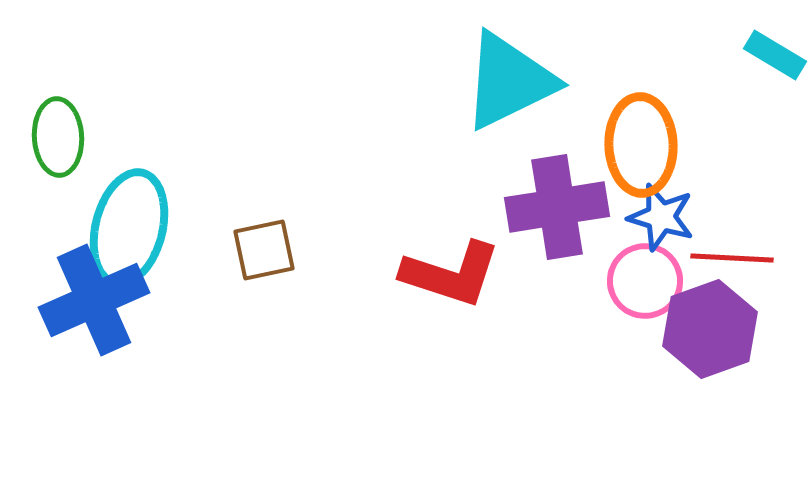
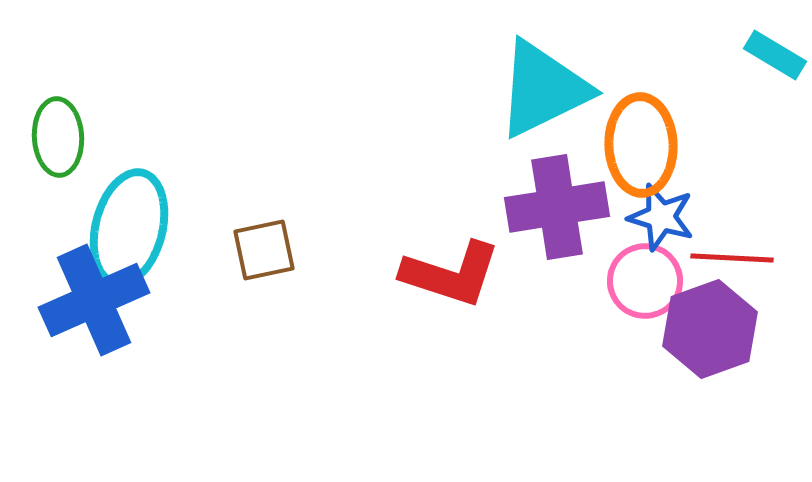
cyan triangle: moved 34 px right, 8 px down
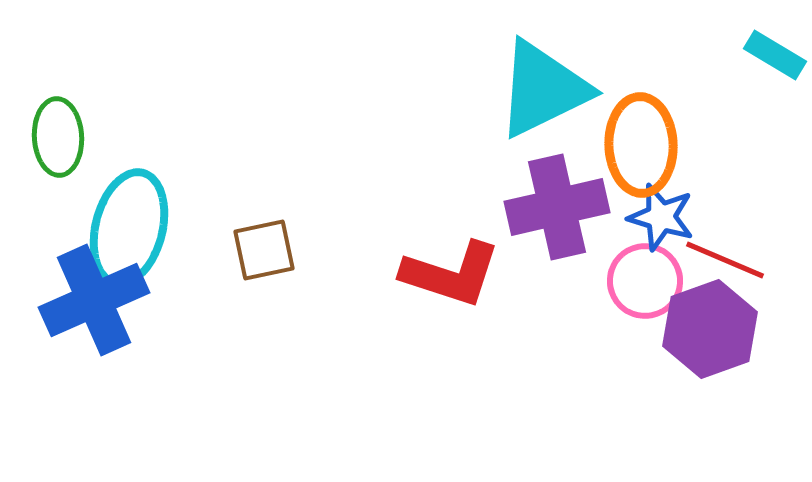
purple cross: rotated 4 degrees counterclockwise
red line: moved 7 px left, 2 px down; rotated 20 degrees clockwise
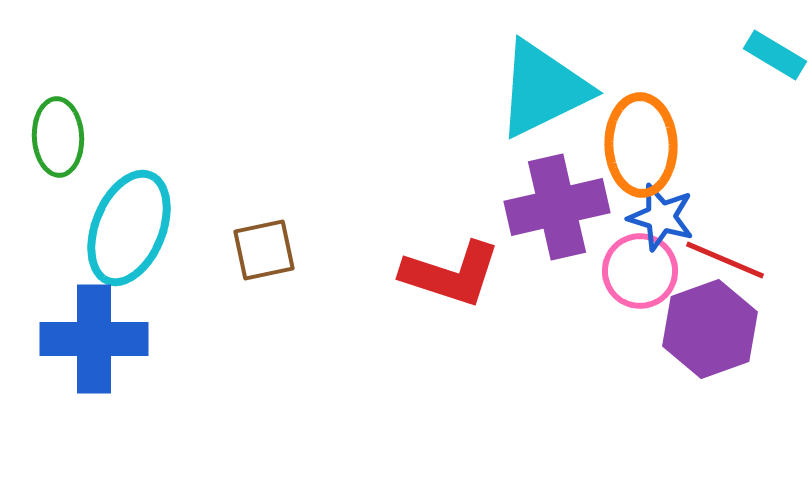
cyan ellipse: rotated 8 degrees clockwise
pink circle: moved 5 px left, 10 px up
blue cross: moved 39 px down; rotated 24 degrees clockwise
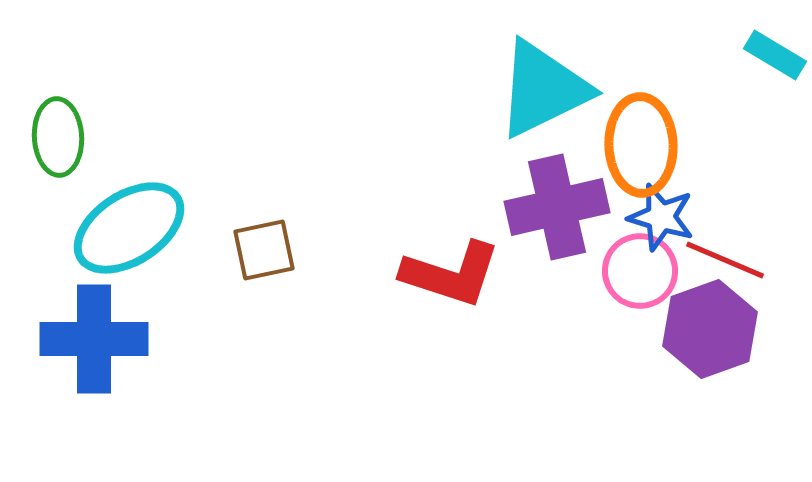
cyan ellipse: rotated 35 degrees clockwise
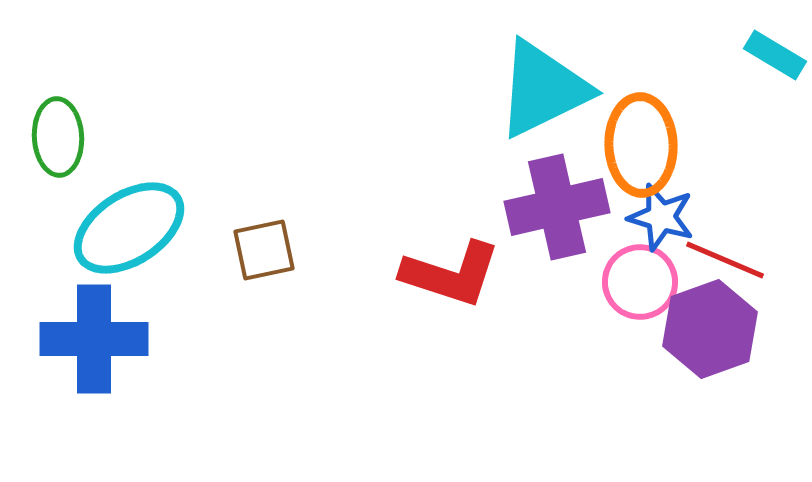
pink circle: moved 11 px down
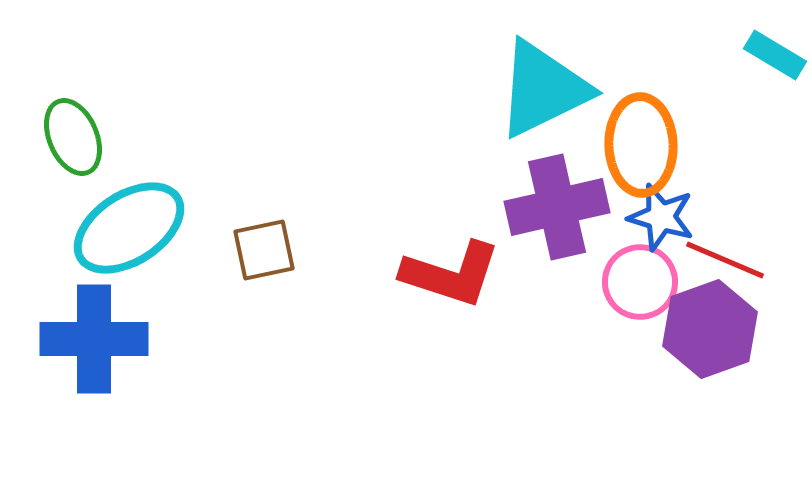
green ellipse: moved 15 px right; rotated 20 degrees counterclockwise
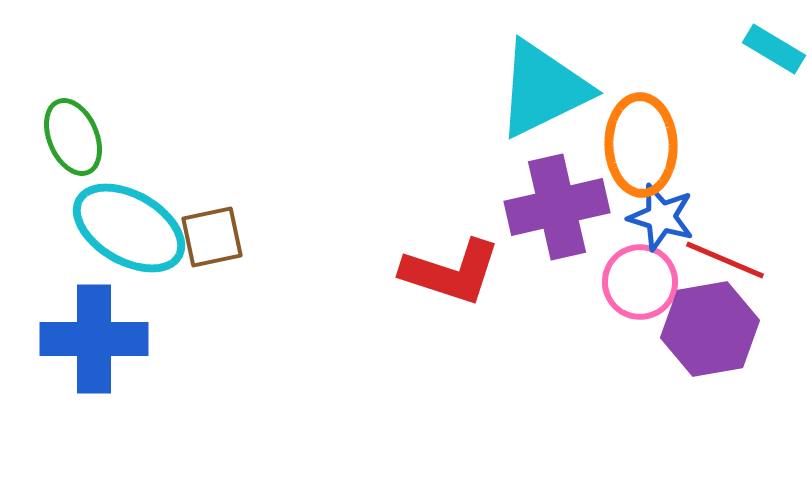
cyan rectangle: moved 1 px left, 6 px up
cyan ellipse: rotated 63 degrees clockwise
brown square: moved 52 px left, 13 px up
red L-shape: moved 2 px up
purple hexagon: rotated 10 degrees clockwise
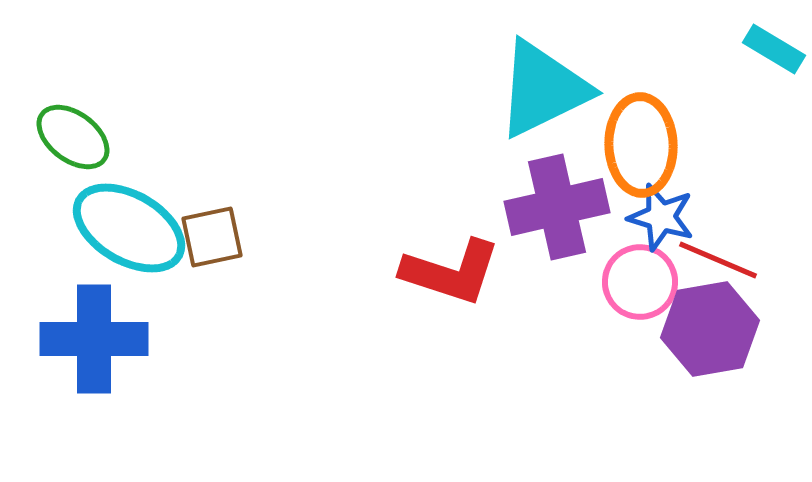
green ellipse: rotated 30 degrees counterclockwise
red line: moved 7 px left
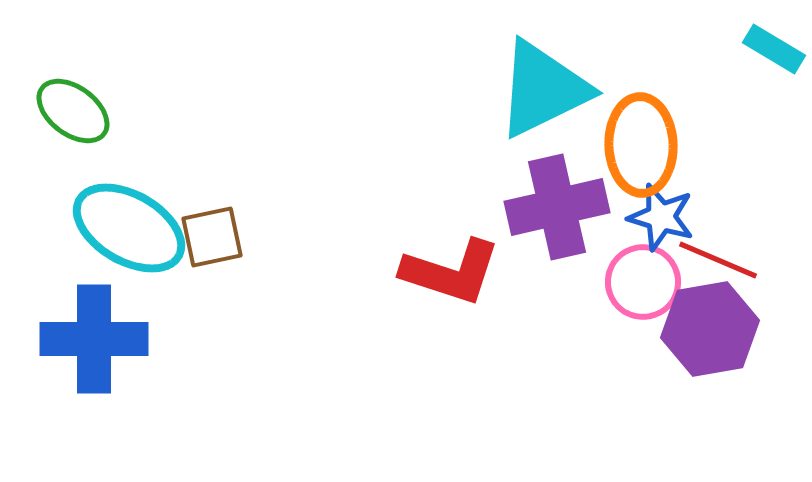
green ellipse: moved 26 px up
pink circle: moved 3 px right
